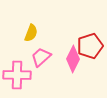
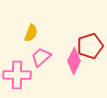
pink diamond: moved 1 px right, 2 px down
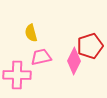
yellow semicircle: rotated 144 degrees clockwise
pink trapezoid: rotated 30 degrees clockwise
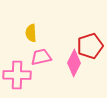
yellow semicircle: rotated 12 degrees clockwise
pink diamond: moved 2 px down
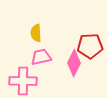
yellow semicircle: moved 5 px right
red pentagon: rotated 15 degrees clockwise
pink cross: moved 6 px right, 6 px down
